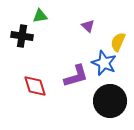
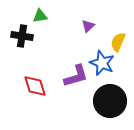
purple triangle: rotated 32 degrees clockwise
blue star: moved 2 px left
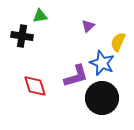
black circle: moved 8 px left, 3 px up
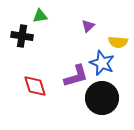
yellow semicircle: rotated 108 degrees counterclockwise
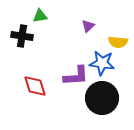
blue star: rotated 15 degrees counterclockwise
purple L-shape: rotated 12 degrees clockwise
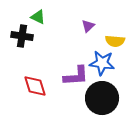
green triangle: moved 2 px left, 1 px down; rotated 35 degrees clockwise
yellow semicircle: moved 3 px left, 1 px up
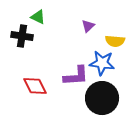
red diamond: rotated 10 degrees counterclockwise
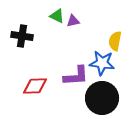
green triangle: moved 19 px right, 1 px up
purple triangle: moved 15 px left, 5 px up; rotated 32 degrees clockwise
yellow semicircle: rotated 96 degrees clockwise
red diamond: rotated 65 degrees counterclockwise
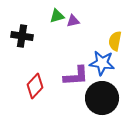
green triangle: rotated 42 degrees counterclockwise
red diamond: rotated 45 degrees counterclockwise
